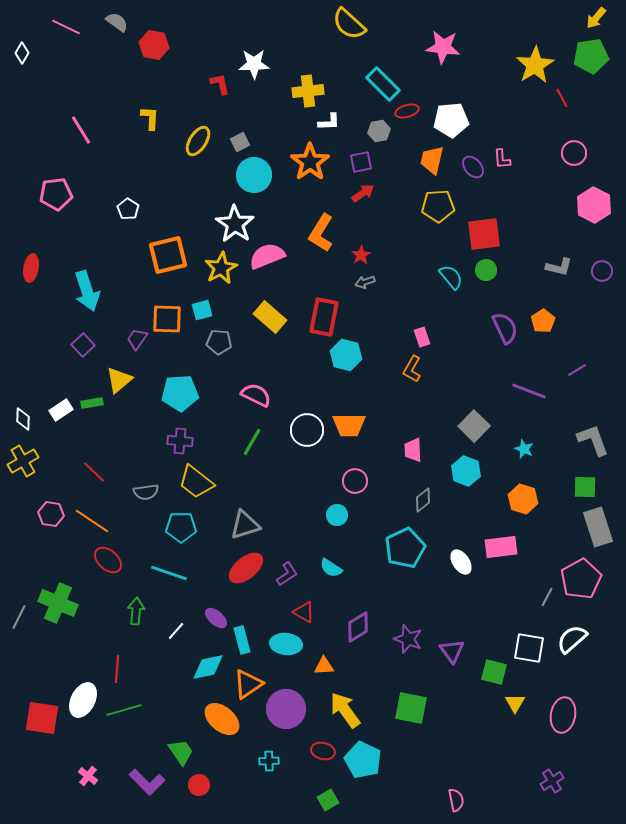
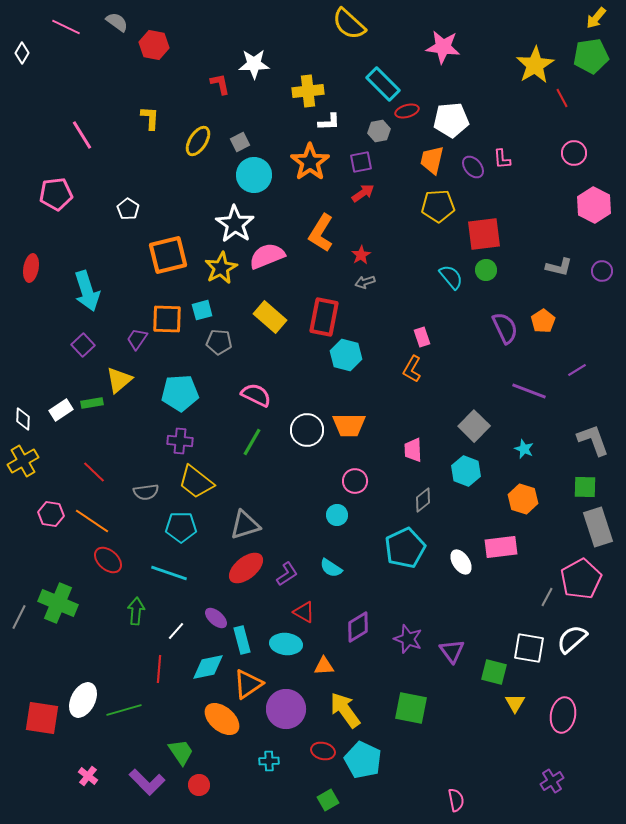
pink line at (81, 130): moved 1 px right, 5 px down
red line at (117, 669): moved 42 px right
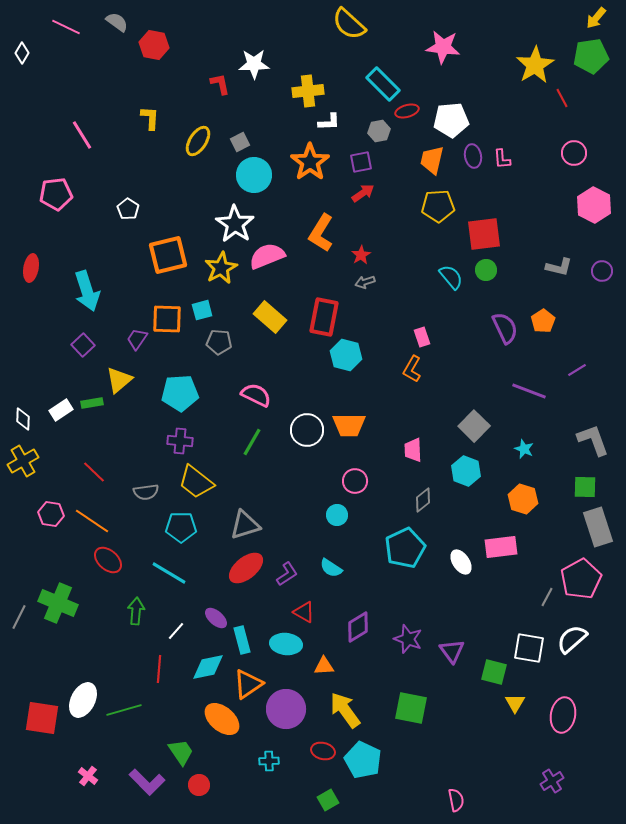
purple ellipse at (473, 167): moved 11 px up; rotated 30 degrees clockwise
cyan line at (169, 573): rotated 12 degrees clockwise
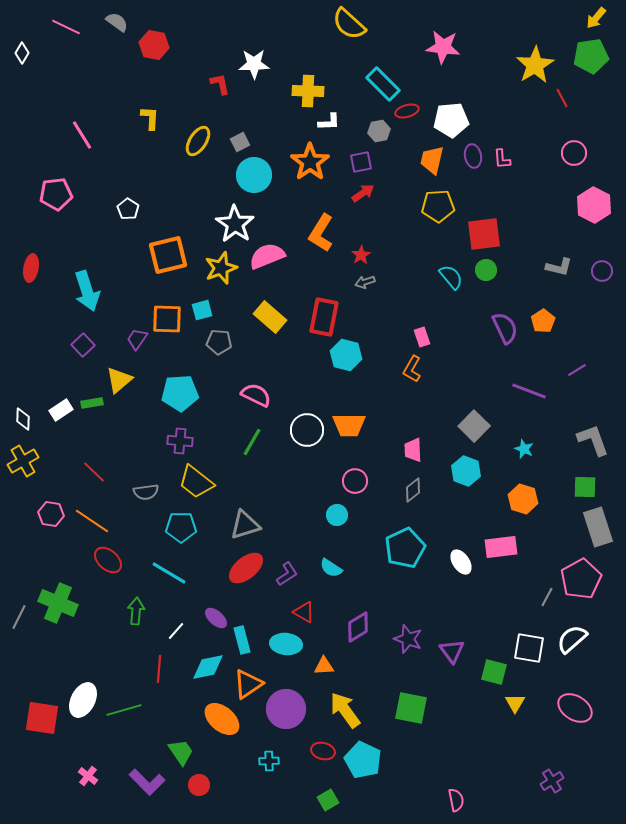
yellow cross at (308, 91): rotated 8 degrees clockwise
yellow star at (221, 268): rotated 8 degrees clockwise
gray diamond at (423, 500): moved 10 px left, 10 px up
pink ellipse at (563, 715): moved 12 px right, 7 px up; rotated 68 degrees counterclockwise
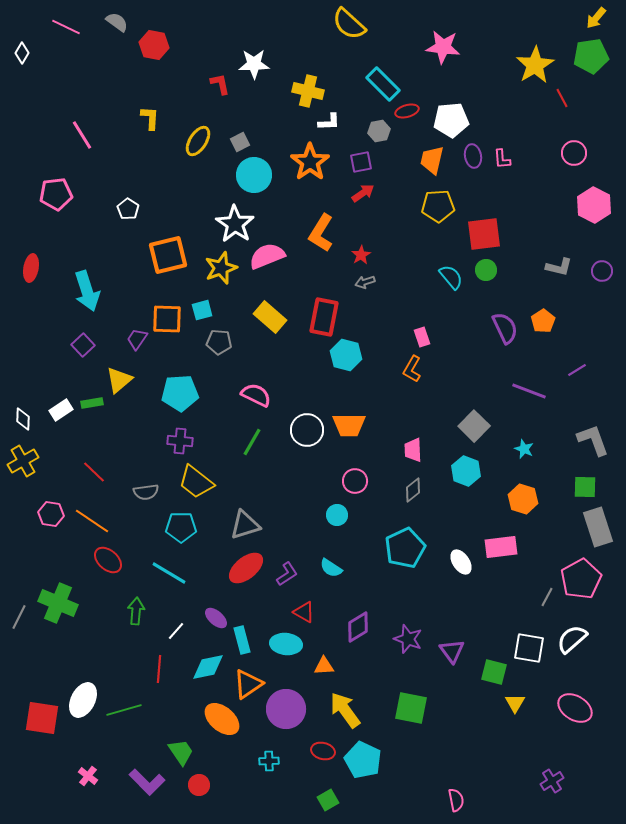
yellow cross at (308, 91): rotated 12 degrees clockwise
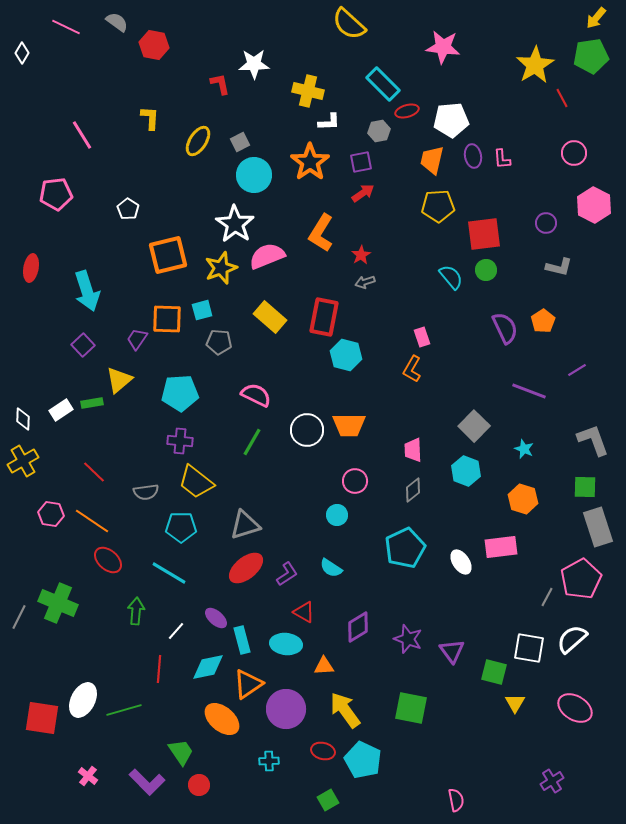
purple circle at (602, 271): moved 56 px left, 48 px up
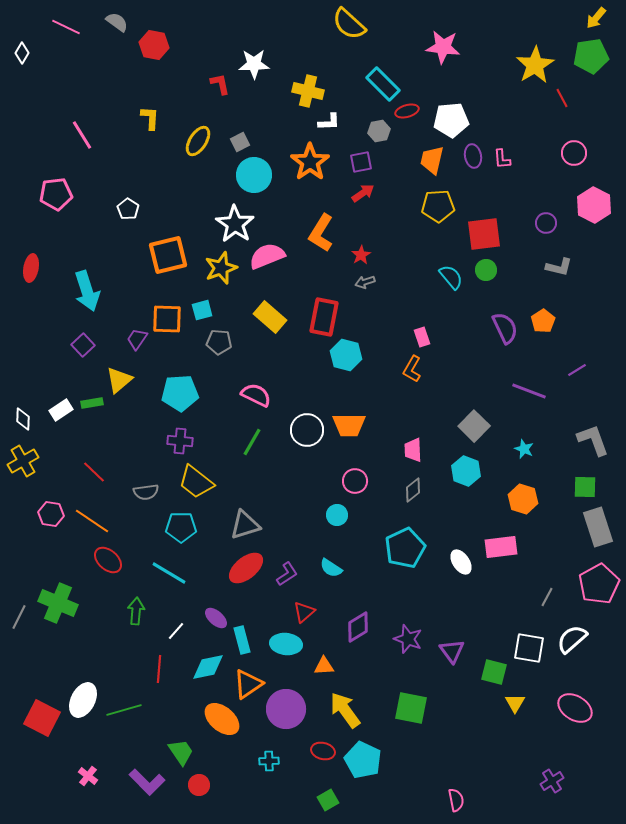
pink pentagon at (581, 579): moved 18 px right, 5 px down
red triangle at (304, 612): rotated 50 degrees clockwise
red square at (42, 718): rotated 18 degrees clockwise
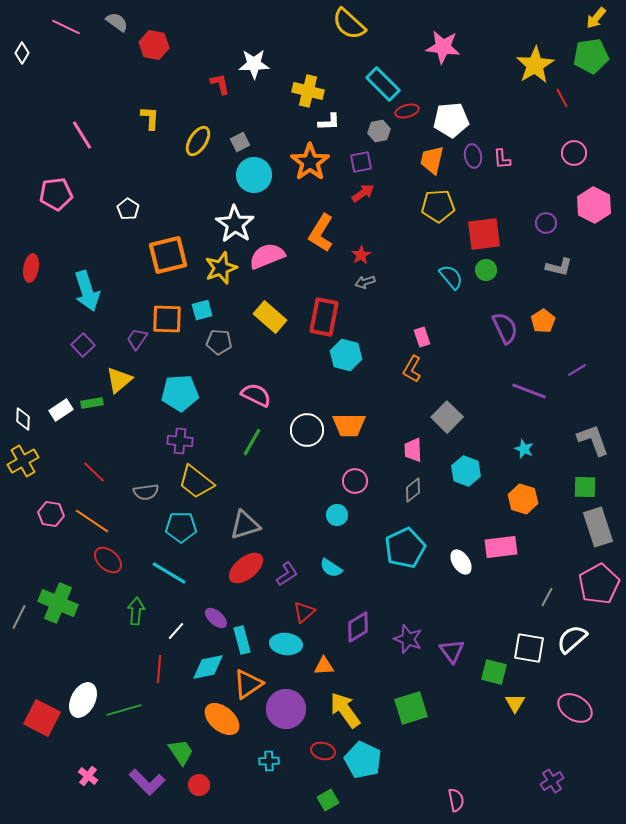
gray square at (474, 426): moved 27 px left, 9 px up
green square at (411, 708): rotated 28 degrees counterclockwise
